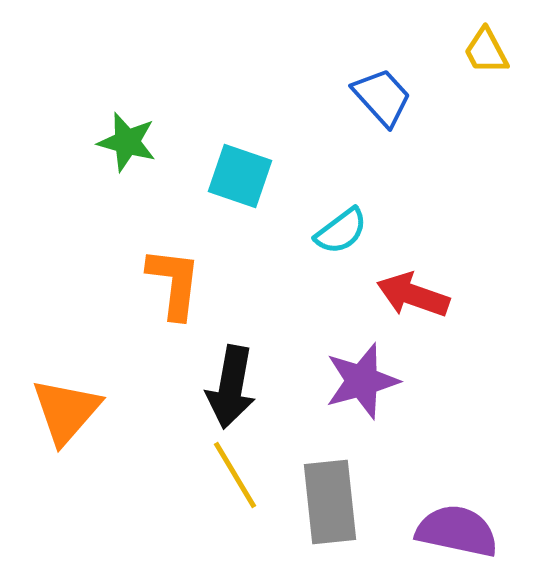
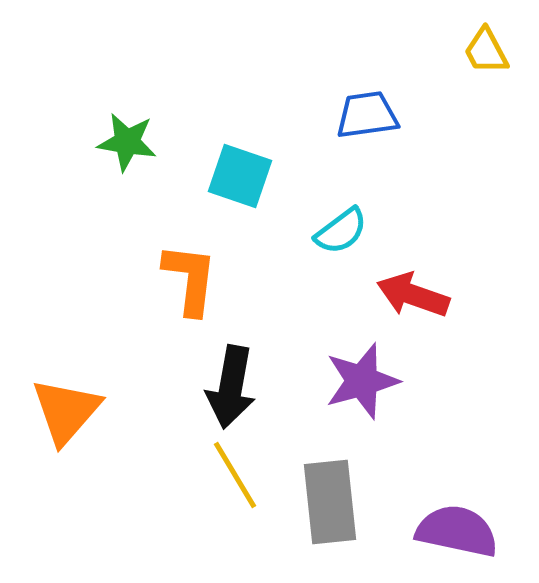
blue trapezoid: moved 15 px left, 18 px down; rotated 56 degrees counterclockwise
green star: rotated 6 degrees counterclockwise
orange L-shape: moved 16 px right, 4 px up
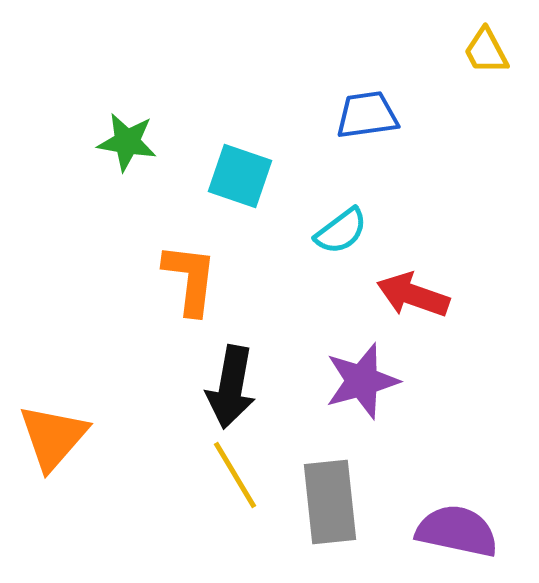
orange triangle: moved 13 px left, 26 px down
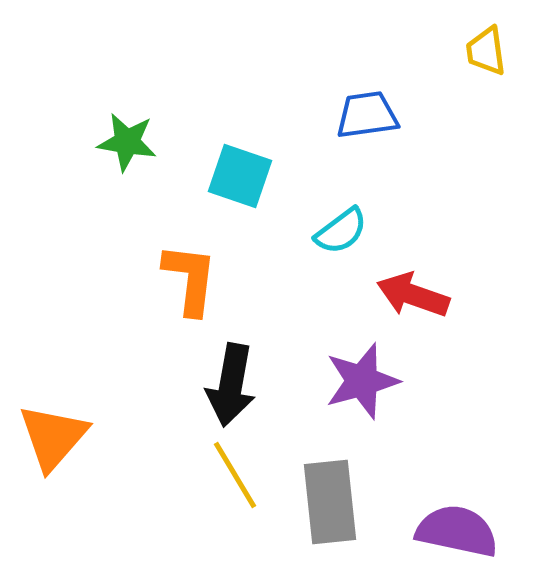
yellow trapezoid: rotated 20 degrees clockwise
black arrow: moved 2 px up
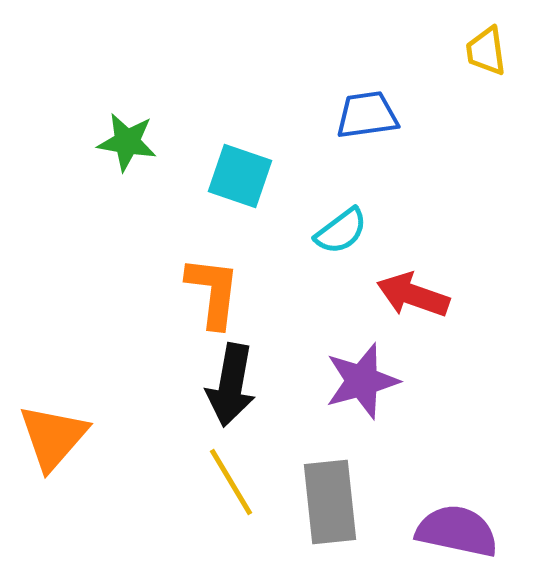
orange L-shape: moved 23 px right, 13 px down
yellow line: moved 4 px left, 7 px down
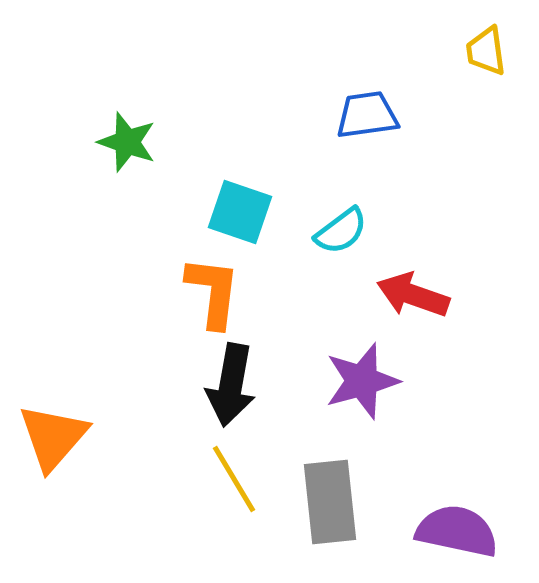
green star: rotated 10 degrees clockwise
cyan square: moved 36 px down
yellow line: moved 3 px right, 3 px up
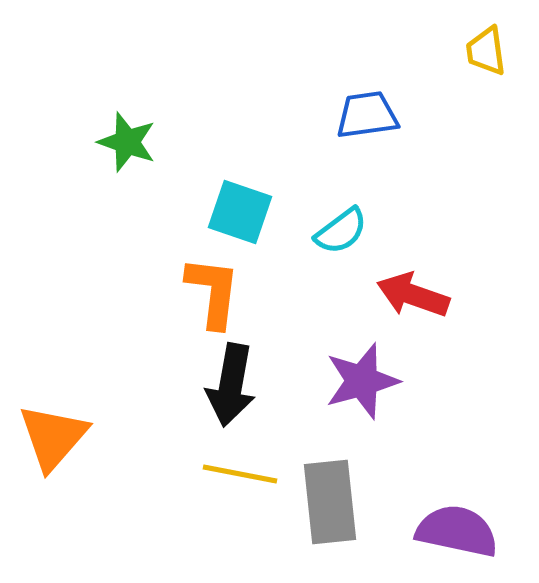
yellow line: moved 6 px right, 5 px up; rotated 48 degrees counterclockwise
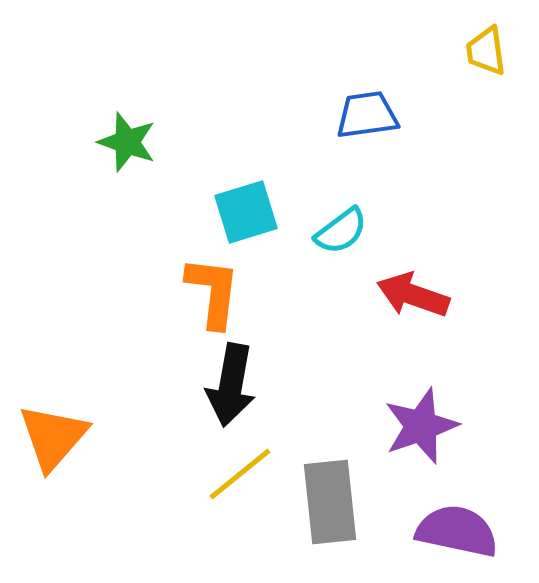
cyan square: moved 6 px right; rotated 36 degrees counterclockwise
purple star: moved 59 px right, 45 px down; rotated 4 degrees counterclockwise
yellow line: rotated 50 degrees counterclockwise
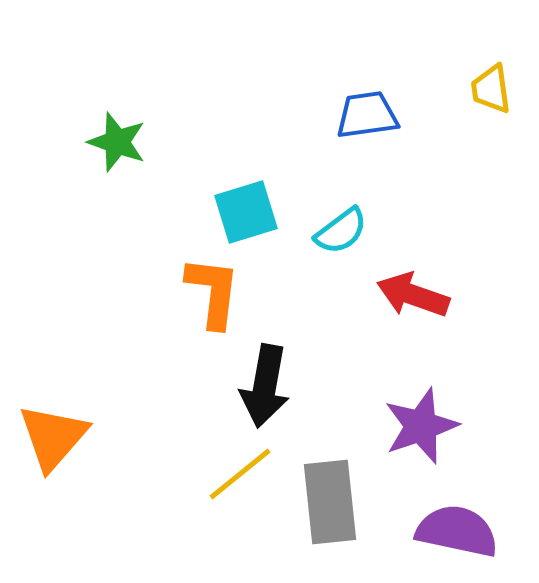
yellow trapezoid: moved 5 px right, 38 px down
green star: moved 10 px left
black arrow: moved 34 px right, 1 px down
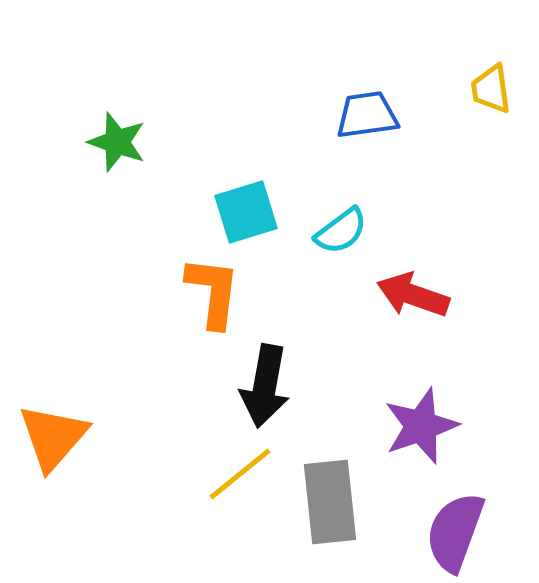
purple semicircle: moved 2 px left, 1 px down; rotated 82 degrees counterclockwise
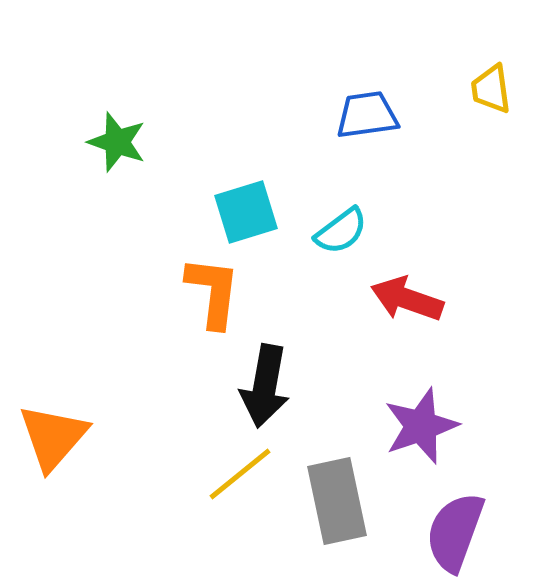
red arrow: moved 6 px left, 4 px down
gray rectangle: moved 7 px right, 1 px up; rotated 6 degrees counterclockwise
